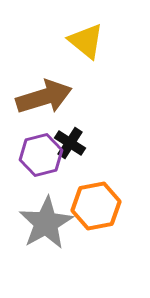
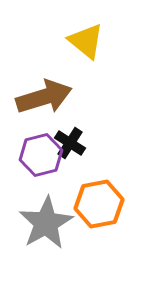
orange hexagon: moved 3 px right, 2 px up
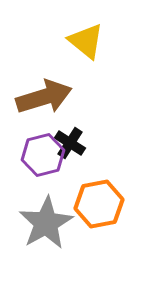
purple hexagon: moved 2 px right
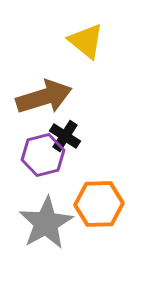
black cross: moved 5 px left, 7 px up
orange hexagon: rotated 9 degrees clockwise
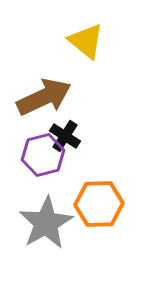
brown arrow: rotated 8 degrees counterclockwise
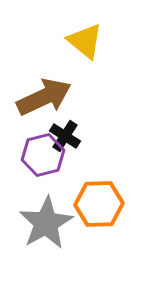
yellow triangle: moved 1 px left
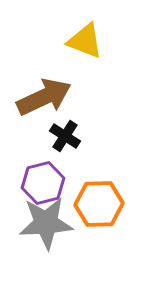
yellow triangle: rotated 18 degrees counterclockwise
purple hexagon: moved 28 px down
gray star: rotated 26 degrees clockwise
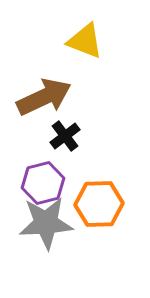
black cross: rotated 20 degrees clockwise
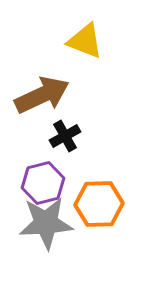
brown arrow: moved 2 px left, 2 px up
black cross: rotated 8 degrees clockwise
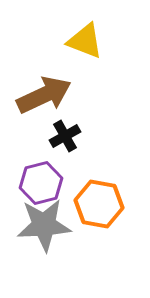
brown arrow: moved 2 px right
purple hexagon: moved 2 px left
orange hexagon: rotated 12 degrees clockwise
gray star: moved 2 px left, 2 px down
